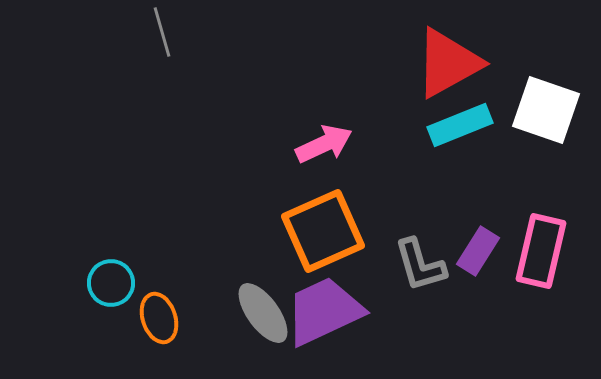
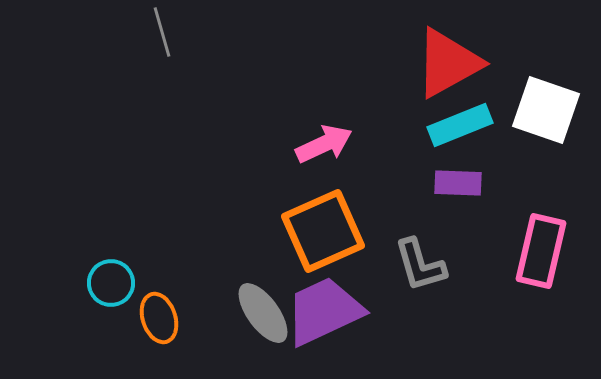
purple rectangle: moved 20 px left, 68 px up; rotated 60 degrees clockwise
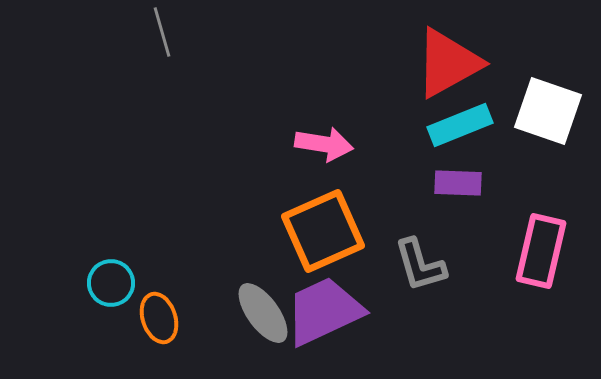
white square: moved 2 px right, 1 px down
pink arrow: rotated 34 degrees clockwise
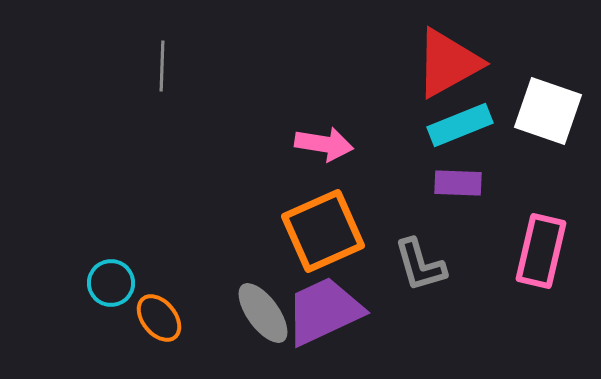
gray line: moved 34 px down; rotated 18 degrees clockwise
orange ellipse: rotated 21 degrees counterclockwise
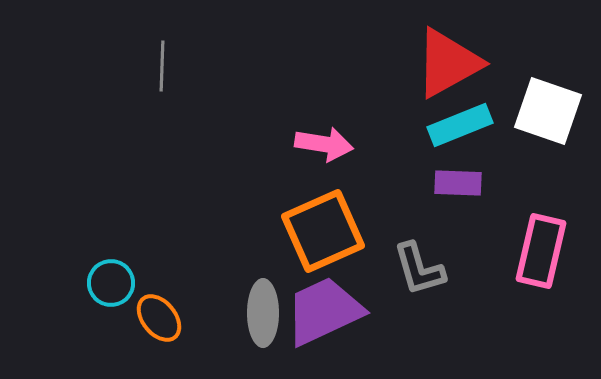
gray L-shape: moved 1 px left, 4 px down
gray ellipse: rotated 36 degrees clockwise
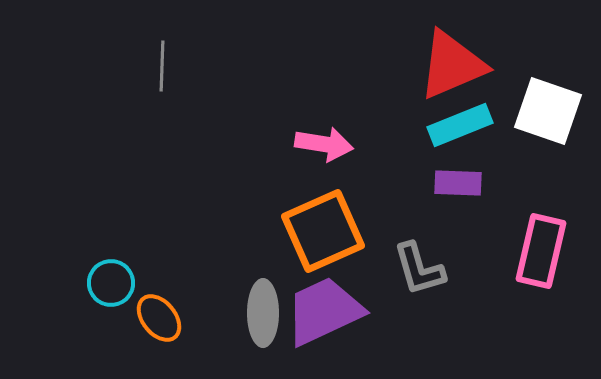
red triangle: moved 4 px right, 2 px down; rotated 6 degrees clockwise
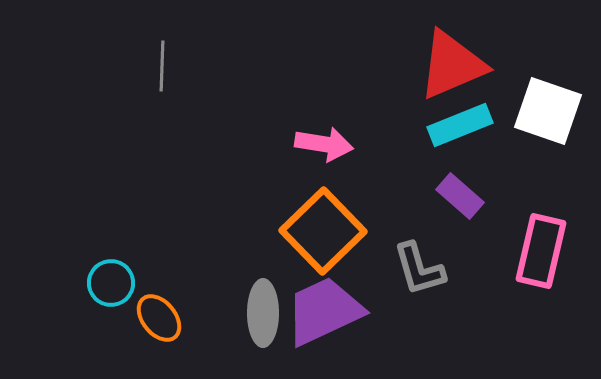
purple rectangle: moved 2 px right, 13 px down; rotated 39 degrees clockwise
orange square: rotated 20 degrees counterclockwise
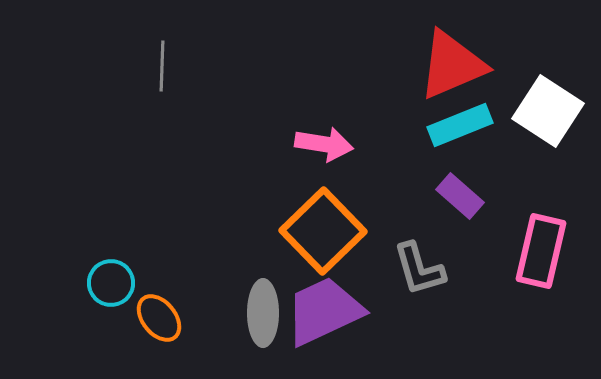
white square: rotated 14 degrees clockwise
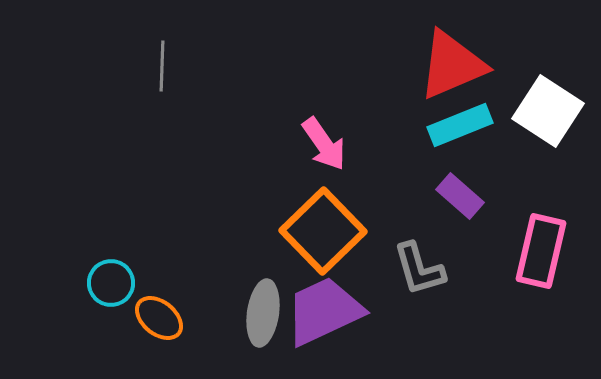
pink arrow: rotated 46 degrees clockwise
gray ellipse: rotated 8 degrees clockwise
orange ellipse: rotated 12 degrees counterclockwise
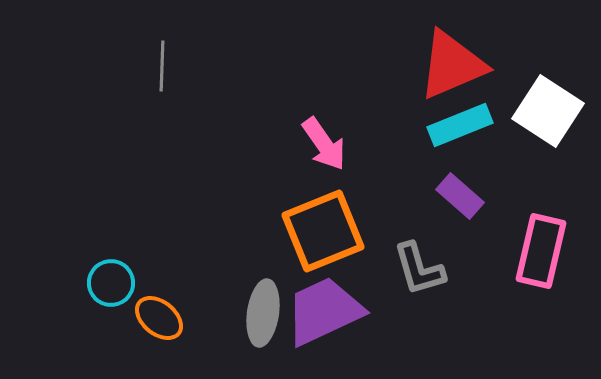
orange square: rotated 22 degrees clockwise
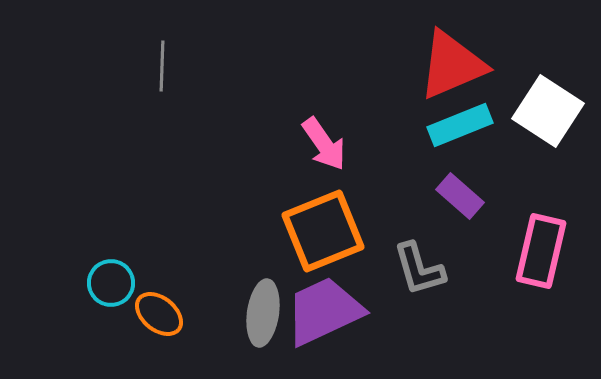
orange ellipse: moved 4 px up
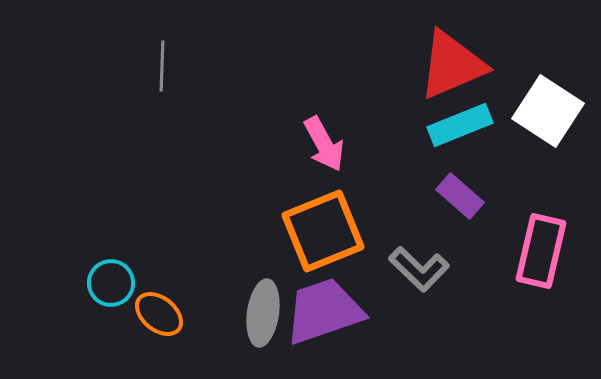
pink arrow: rotated 6 degrees clockwise
gray L-shape: rotated 30 degrees counterclockwise
purple trapezoid: rotated 6 degrees clockwise
